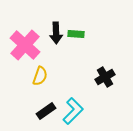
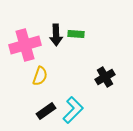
black arrow: moved 2 px down
pink cross: rotated 32 degrees clockwise
cyan L-shape: moved 1 px up
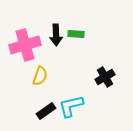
cyan L-shape: moved 2 px left, 4 px up; rotated 148 degrees counterclockwise
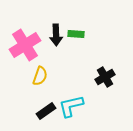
pink cross: rotated 16 degrees counterclockwise
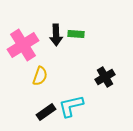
pink cross: moved 2 px left
black rectangle: moved 1 px down
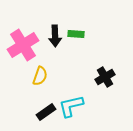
black arrow: moved 1 px left, 1 px down
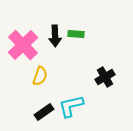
pink cross: rotated 12 degrees counterclockwise
black rectangle: moved 2 px left
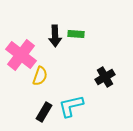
pink cross: moved 2 px left, 10 px down; rotated 8 degrees counterclockwise
black rectangle: rotated 24 degrees counterclockwise
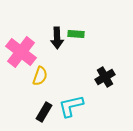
black arrow: moved 2 px right, 2 px down
pink cross: moved 3 px up
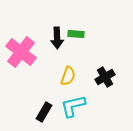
yellow semicircle: moved 28 px right
cyan L-shape: moved 2 px right
